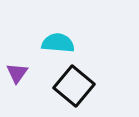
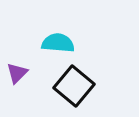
purple triangle: rotated 10 degrees clockwise
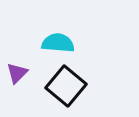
black square: moved 8 px left
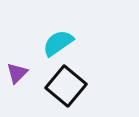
cyan semicircle: rotated 40 degrees counterclockwise
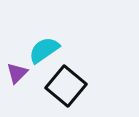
cyan semicircle: moved 14 px left, 7 px down
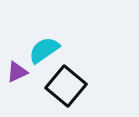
purple triangle: moved 1 px up; rotated 20 degrees clockwise
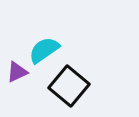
black square: moved 3 px right
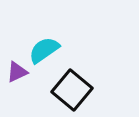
black square: moved 3 px right, 4 px down
